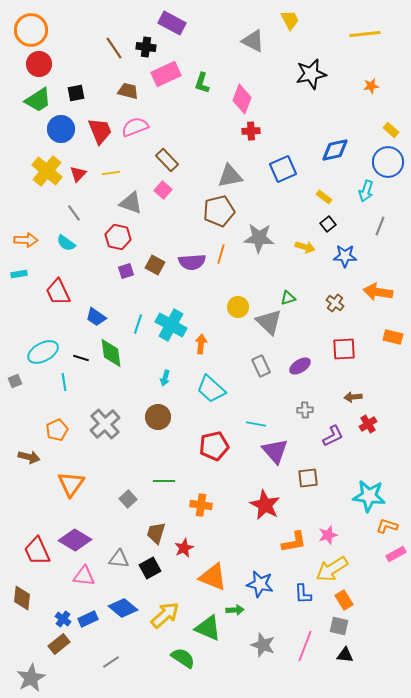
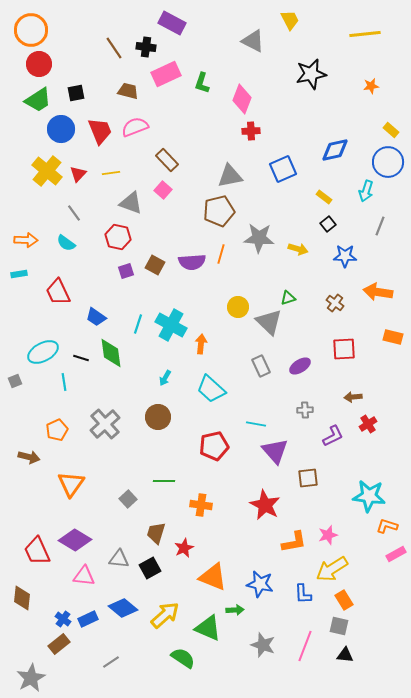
yellow arrow at (305, 247): moved 7 px left, 2 px down
cyan arrow at (165, 378): rotated 14 degrees clockwise
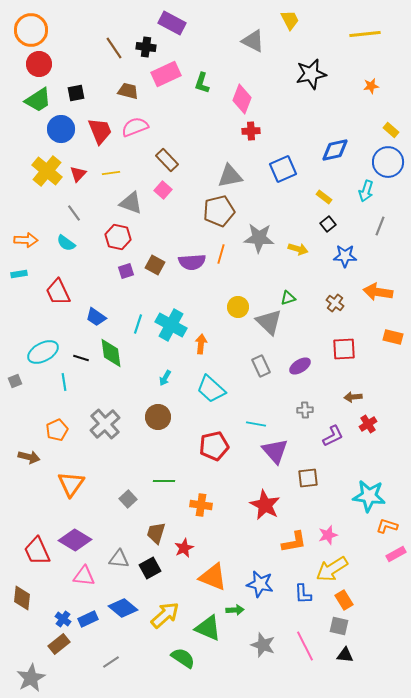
pink line at (305, 646): rotated 48 degrees counterclockwise
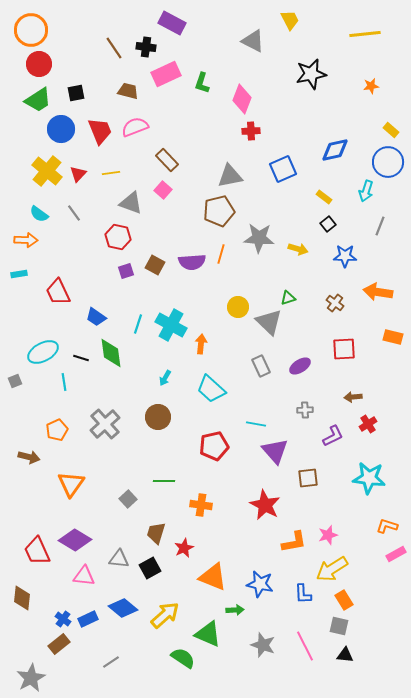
cyan semicircle at (66, 243): moved 27 px left, 29 px up
cyan star at (369, 496): moved 18 px up
green triangle at (208, 628): moved 6 px down
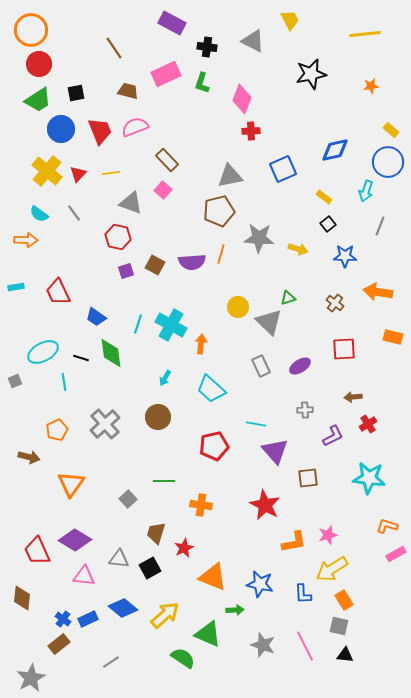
black cross at (146, 47): moved 61 px right
cyan rectangle at (19, 274): moved 3 px left, 13 px down
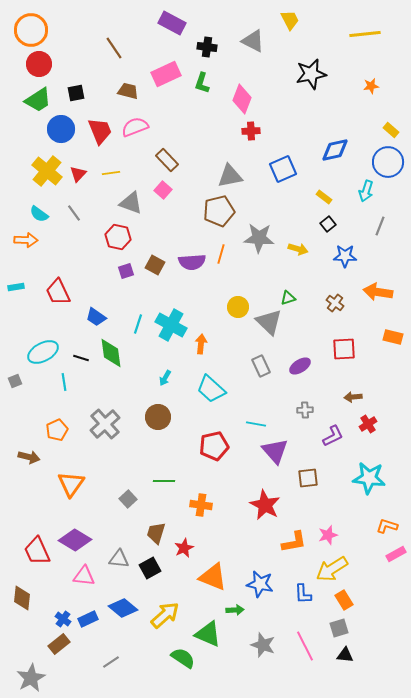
gray square at (339, 626): moved 2 px down; rotated 30 degrees counterclockwise
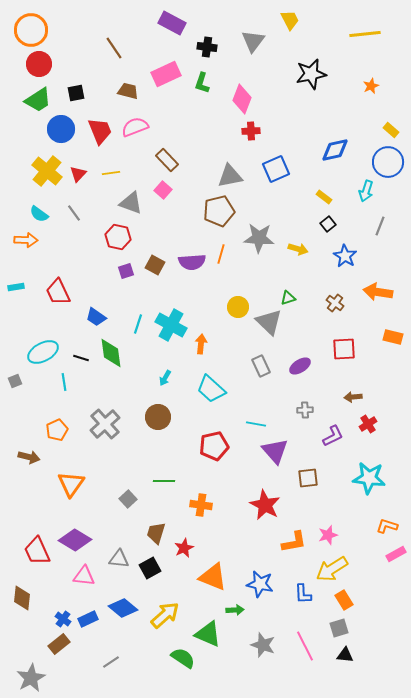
gray triangle at (253, 41): rotated 40 degrees clockwise
orange star at (371, 86): rotated 14 degrees counterclockwise
blue square at (283, 169): moved 7 px left
blue star at (345, 256): rotated 30 degrees clockwise
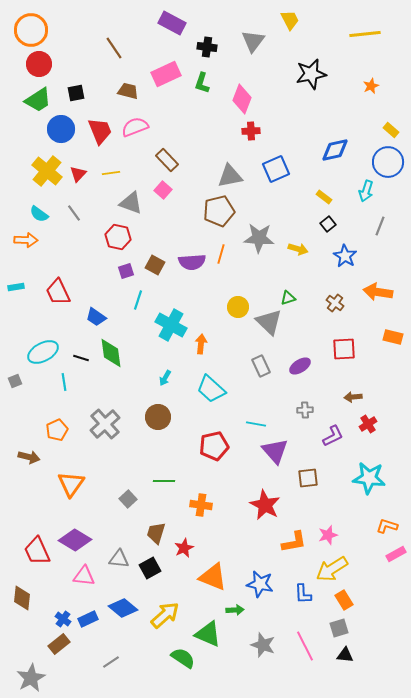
cyan line at (138, 324): moved 24 px up
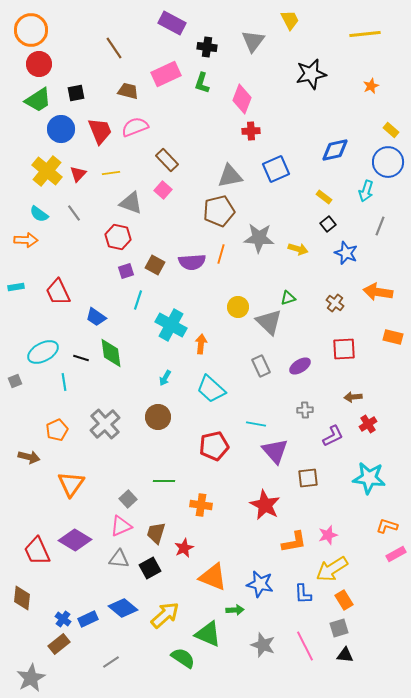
blue star at (345, 256): moved 1 px right, 3 px up; rotated 10 degrees counterclockwise
pink triangle at (84, 576): moved 37 px right, 50 px up; rotated 30 degrees counterclockwise
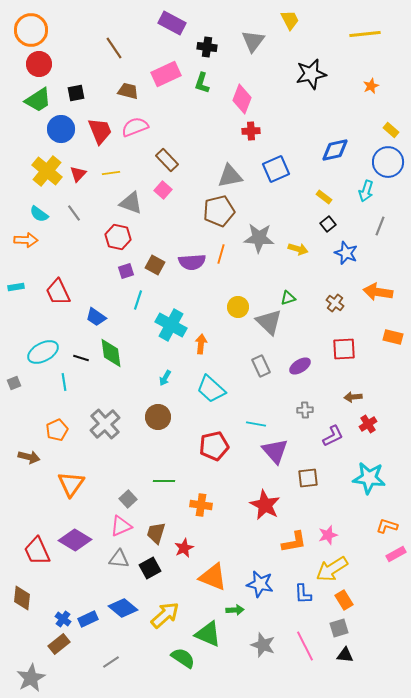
gray square at (15, 381): moved 1 px left, 2 px down
